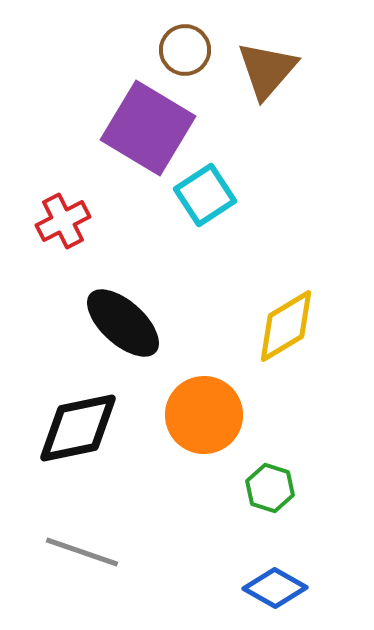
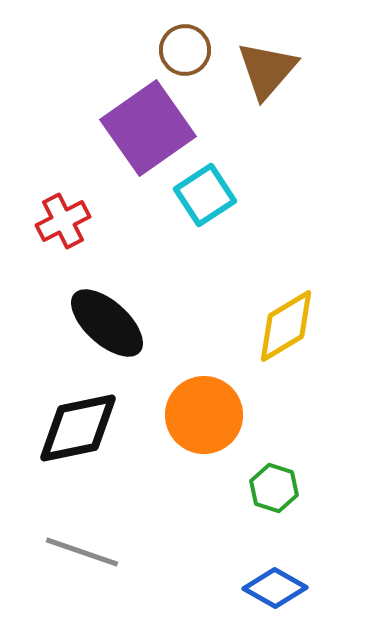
purple square: rotated 24 degrees clockwise
black ellipse: moved 16 px left
green hexagon: moved 4 px right
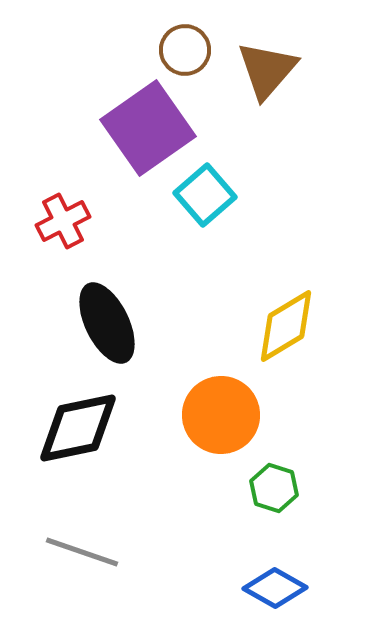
cyan square: rotated 8 degrees counterclockwise
black ellipse: rotated 22 degrees clockwise
orange circle: moved 17 px right
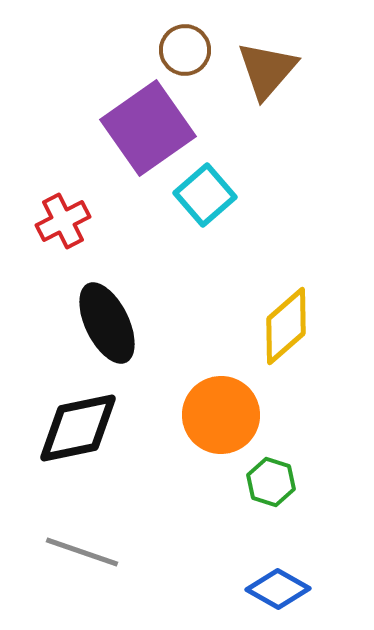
yellow diamond: rotated 10 degrees counterclockwise
green hexagon: moved 3 px left, 6 px up
blue diamond: moved 3 px right, 1 px down
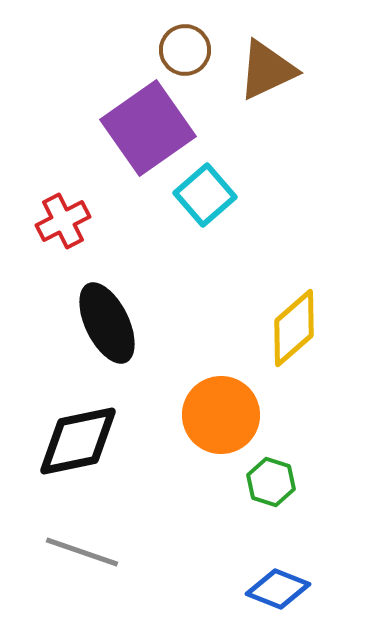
brown triangle: rotated 24 degrees clockwise
yellow diamond: moved 8 px right, 2 px down
black diamond: moved 13 px down
blue diamond: rotated 8 degrees counterclockwise
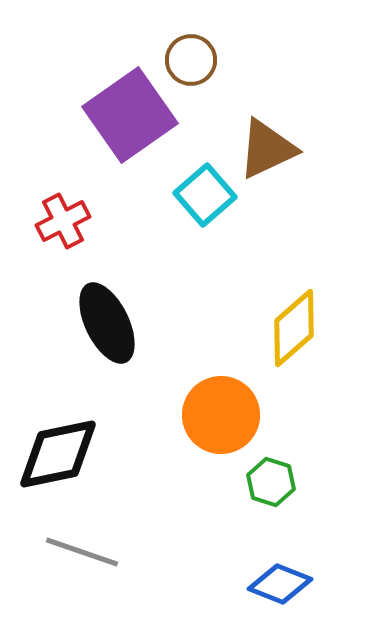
brown circle: moved 6 px right, 10 px down
brown triangle: moved 79 px down
purple square: moved 18 px left, 13 px up
black diamond: moved 20 px left, 13 px down
blue diamond: moved 2 px right, 5 px up
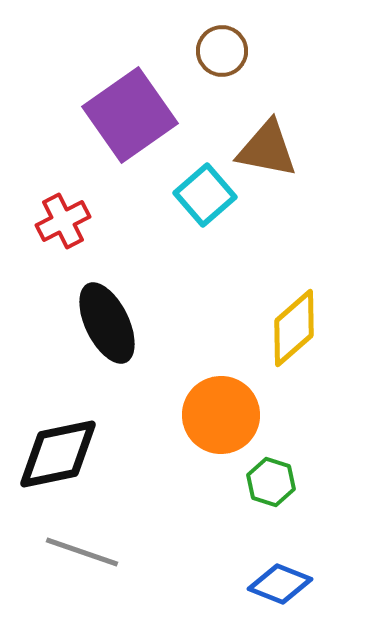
brown circle: moved 31 px right, 9 px up
brown triangle: rotated 36 degrees clockwise
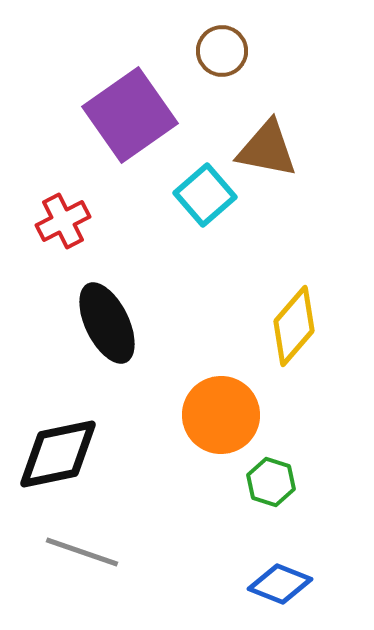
yellow diamond: moved 2 px up; rotated 8 degrees counterclockwise
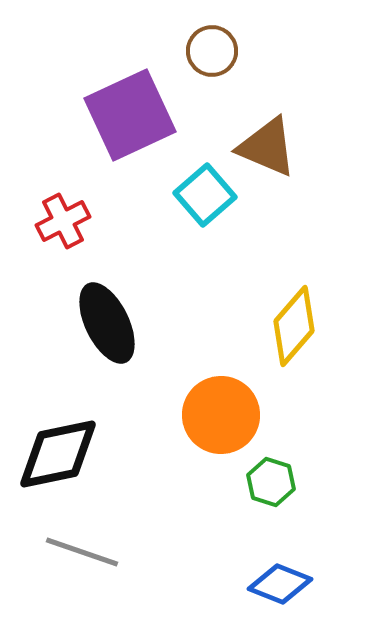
brown circle: moved 10 px left
purple square: rotated 10 degrees clockwise
brown triangle: moved 2 px up; rotated 12 degrees clockwise
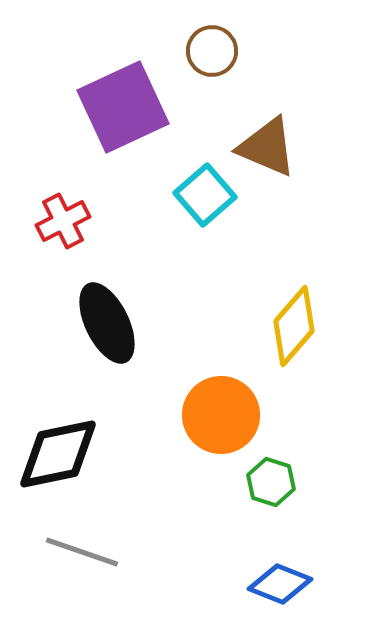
purple square: moved 7 px left, 8 px up
